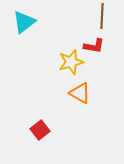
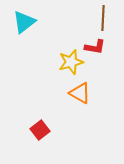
brown line: moved 1 px right, 2 px down
red L-shape: moved 1 px right, 1 px down
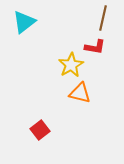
brown line: rotated 10 degrees clockwise
yellow star: moved 3 px down; rotated 15 degrees counterclockwise
orange triangle: rotated 15 degrees counterclockwise
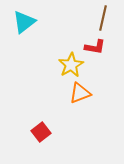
orange triangle: rotated 35 degrees counterclockwise
red square: moved 1 px right, 2 px down
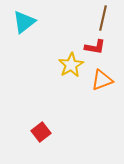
orange triangle: moved 22 px right, 13 px up
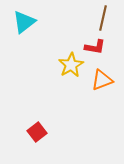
red square: moved 4 px left
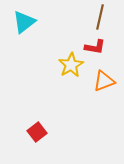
brown line: moved 3 px left, 1 px up
orange triangle: moved 2 px right, 1 px down
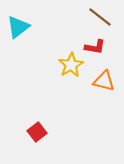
brown line: rotated 65 degrees counterclockwise
cyan triangle: moved 6 px left, 5 px down
orange triangle: rotated 35 degrees clockwise
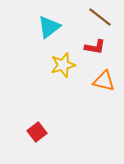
cyan triangle: moved 31 px right
yellow star: moved 8 px left; rotated 15 degrees clockwise
